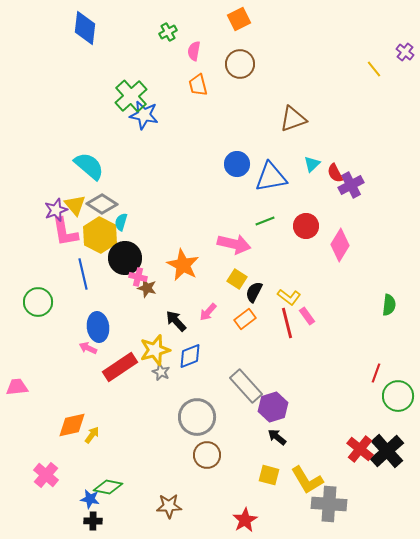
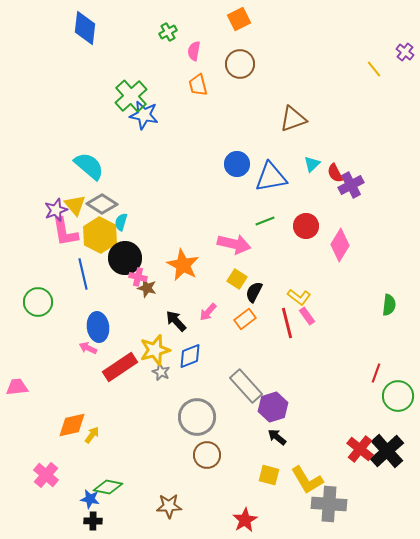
yellow L-shape at (289, 297): moved 10 px right
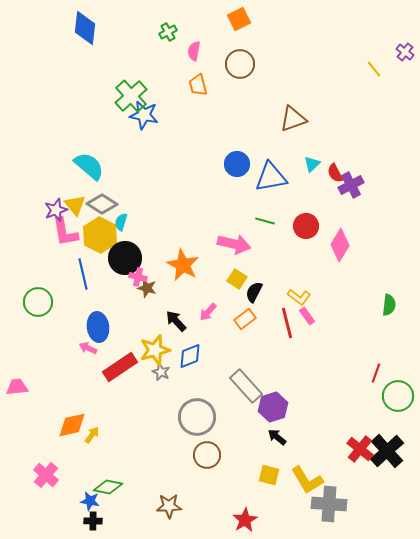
green line at (265, 221): rotated 36 degrees clockwise
blue star at (90, 499): moved 2 px down
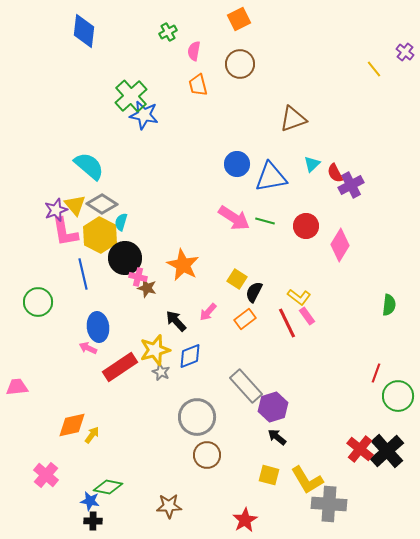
blue diamond at (85, 28): moved 1 px left, 3 px down
pink arrow at (234, 244): moved 26 px up; rotated 20 degrees clockwise
red line at (287, 323): rotated 12 degrees counterclockwise
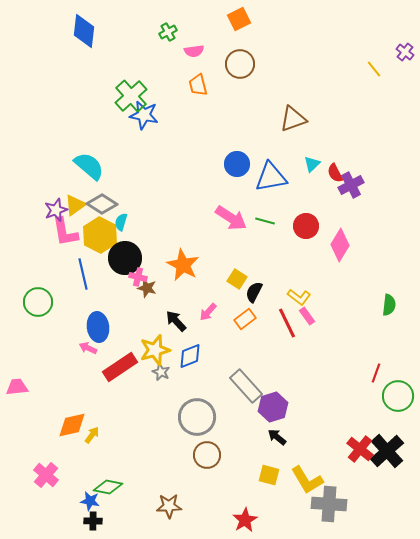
pink semicircle at (194, 51): rotated 108 degrees counterclockwise
yellow triangle at (75, 205): rotated 35 degrees clockwise
pink arrow at (234, 218): moved 3 px left
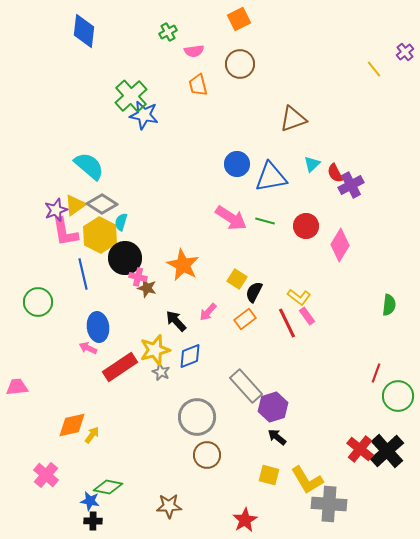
purple cross at (405, 52): rotated 12 degrees clockwise
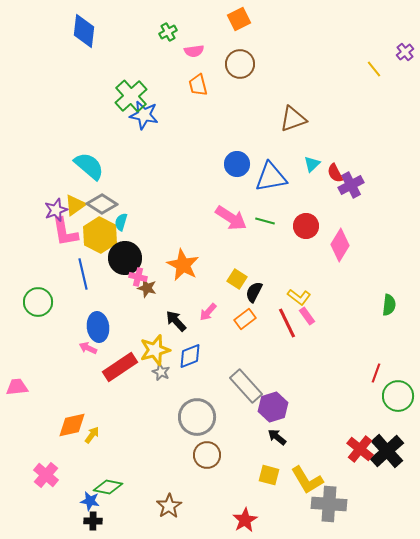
brown star at (169, 506): rotated 30 degrees counterclockwise
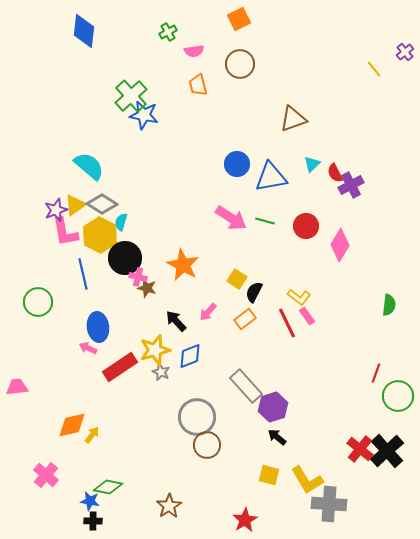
brown circle at (207, 455): moved 10 px up
